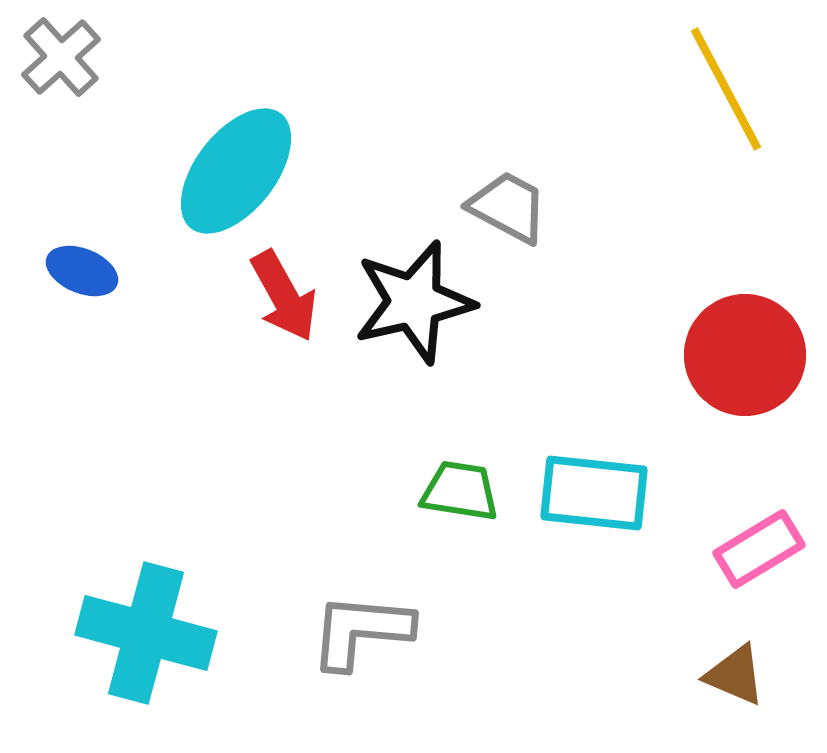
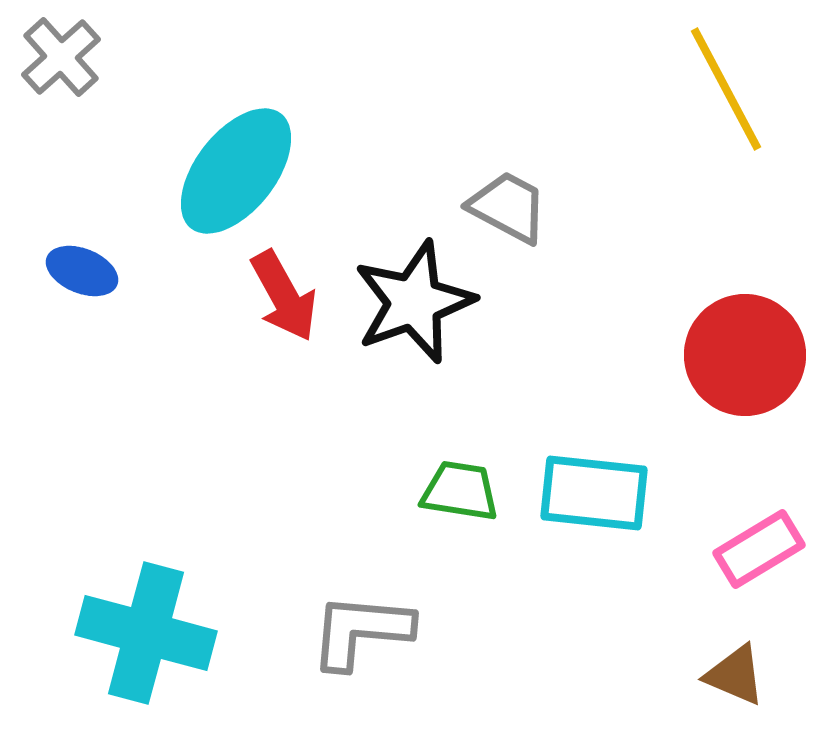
black star: rotated 7 degrees counterclockwise
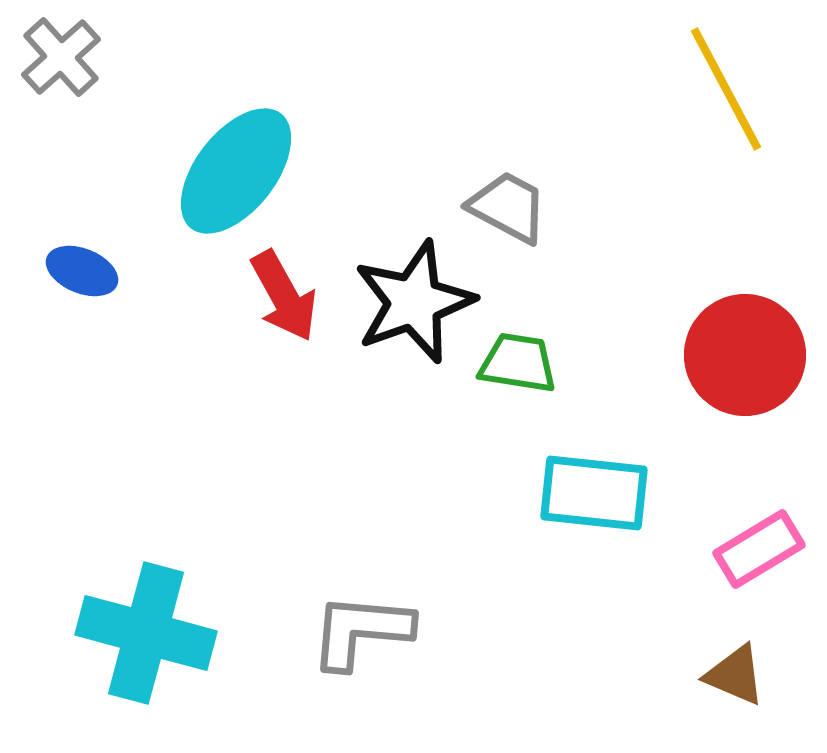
green trapezoid: moved 58 px right, 128 px up
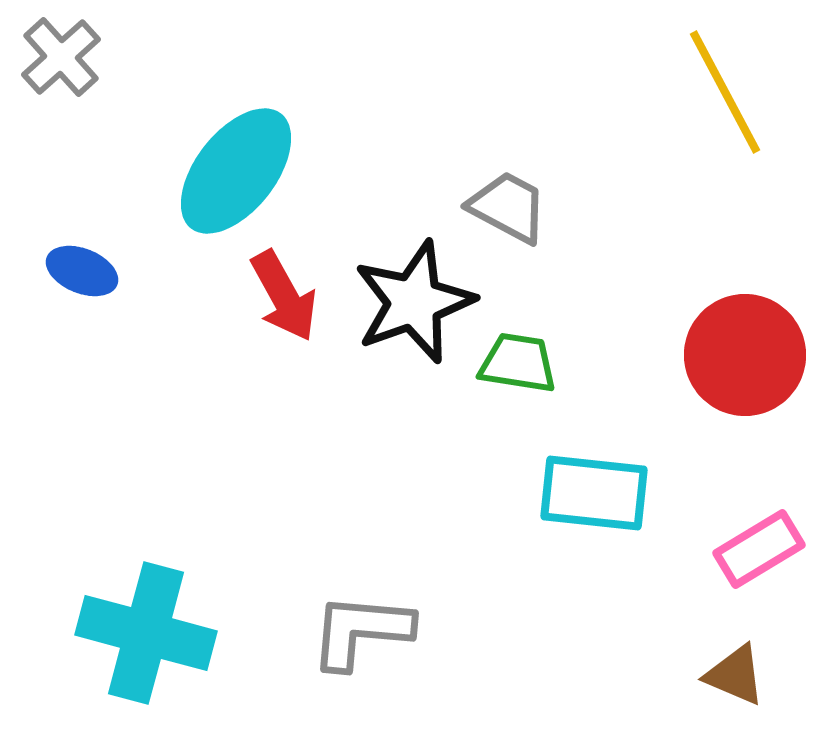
yellow line: moved 1 px left, 3 px down
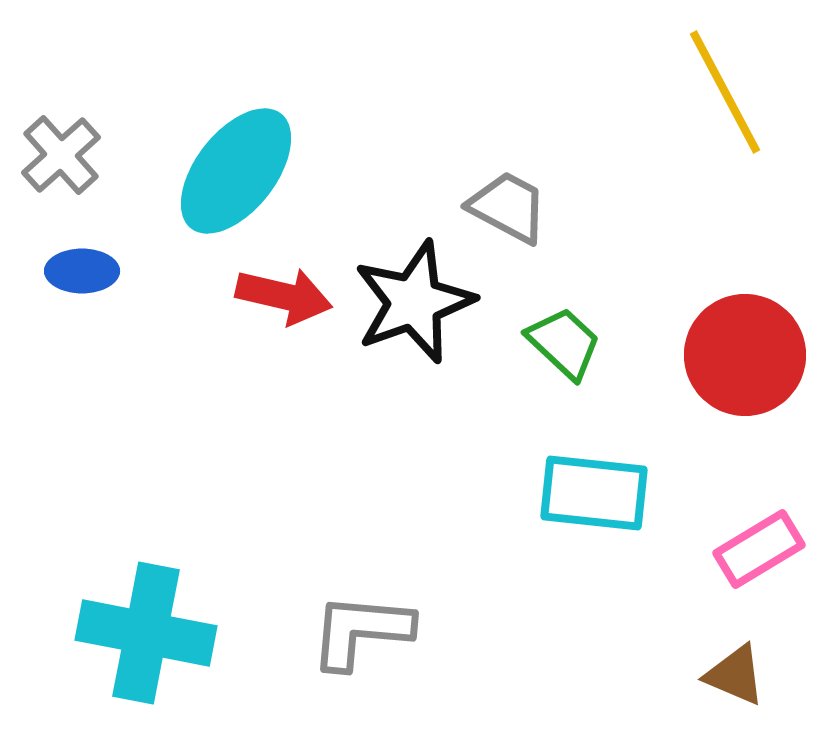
gray cross: moved 98 px down
blue ellipse: rotated 22 degrees counterclockwise
red arrow: rotated 48 degrees counterclockwise
green trapezoid: moved 46 px right, 20 px up; rotated 34 degrees clockwise
cyan cross: rotated 4 degrees counterclockwise
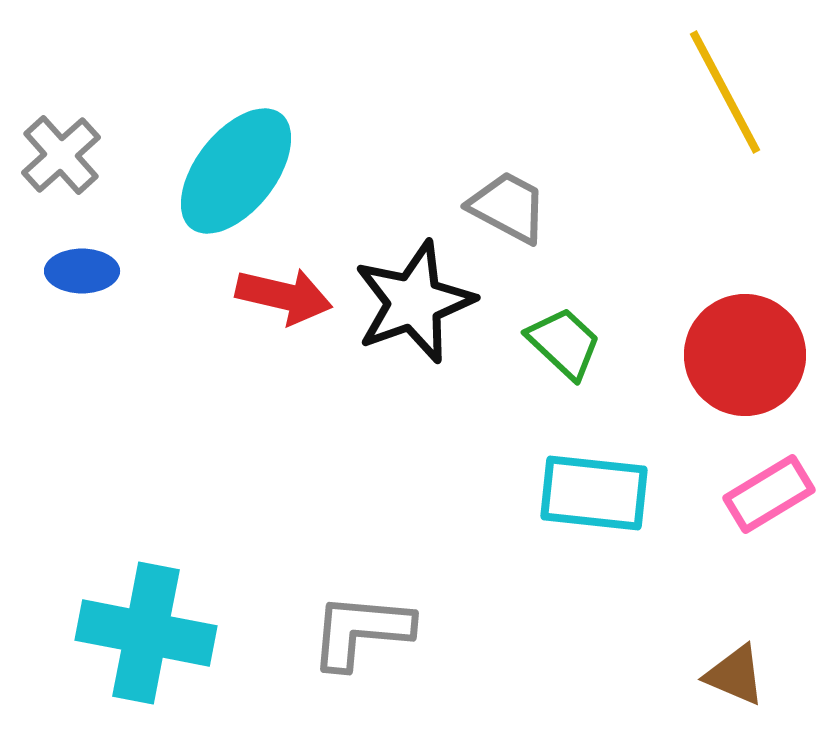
pink rectangle: moved 10 px right, 55 px up
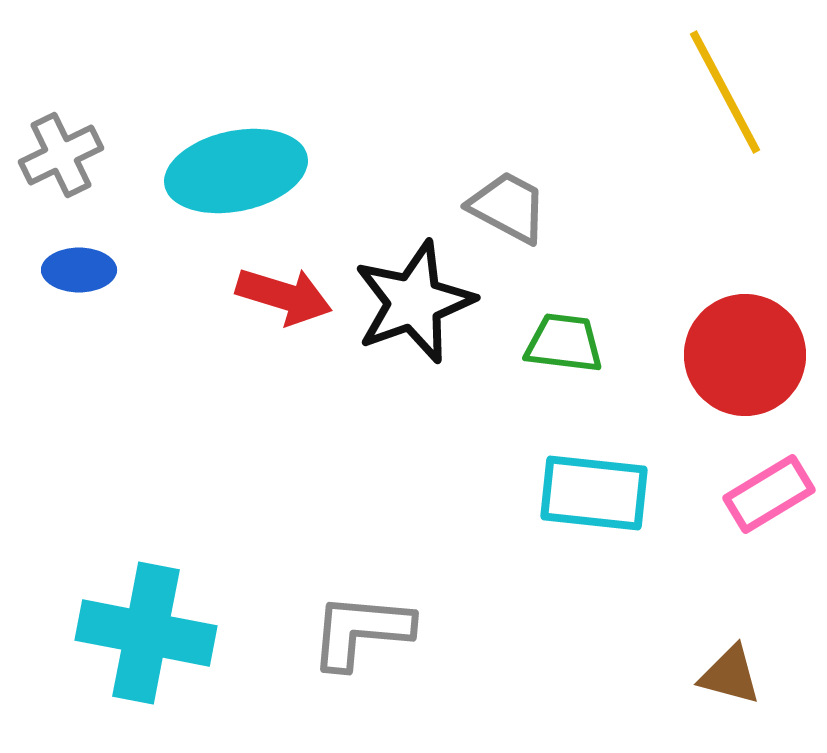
gray cross: rotated 16 degrees clockwise
cyan ellipse: rotated 40 degrees clockwise
blue ellipse: moved 3 px left, 1 px up
red arrow: rotated 4 degrees clockwise
green trapezoid: rotated 36 degrees counterclockwise
brown triangle: moved 5 px left; rotated 8 degrees counterclockwise
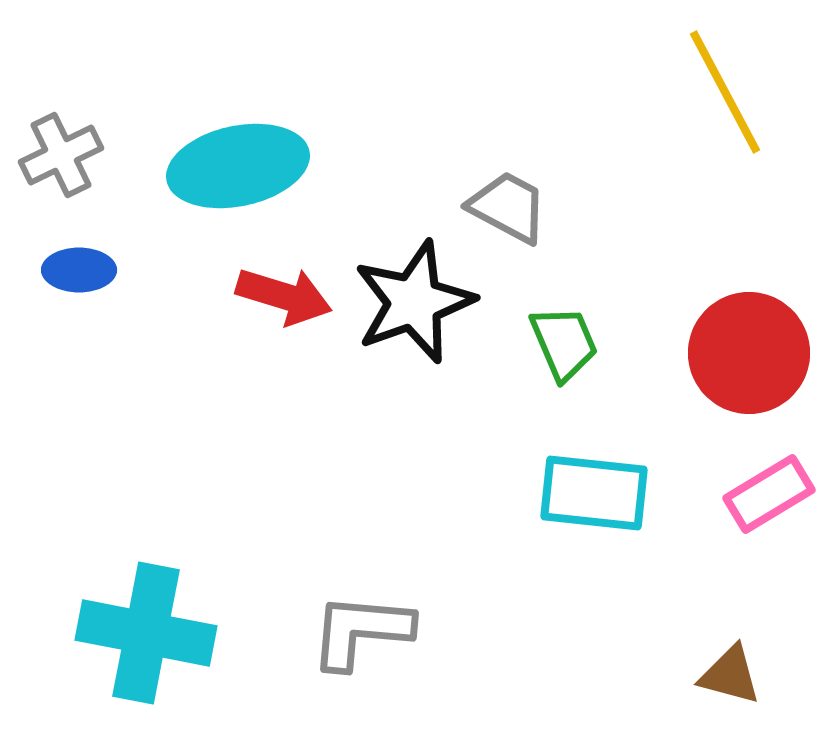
cyan ellipse: moved 2 px right, 5 px up
green trapezoid: rotated 60 degrees clockwise
red circle: moved 4 px right, 2 px up
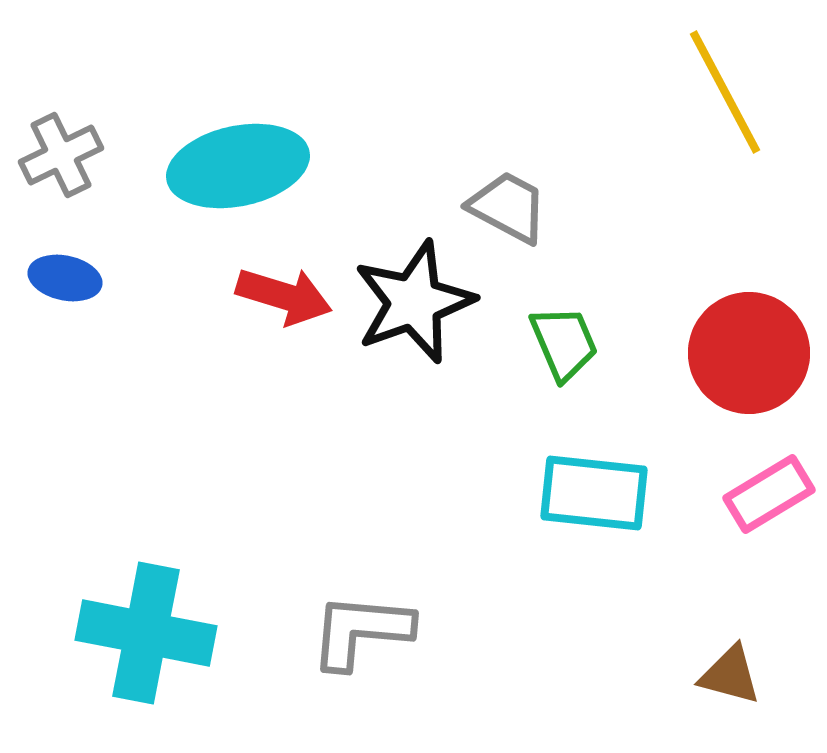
blue ellipse: moved 14 px left, 8 px down; rotated 12 degrees clockwise
